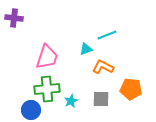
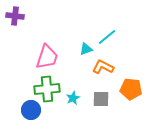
purple cross: moved 1 px right, 2 px up
cyan line: moved 2 px down; rotated 18 degrees counterclockwise
cyan star: moved 2 px right, 3 px up
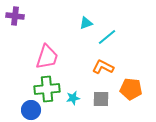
cyan triangle: moved 26 px up
cyan star: rotated 16 degrees clockwise
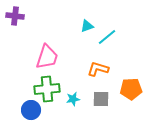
cyan triangle: moved 1 px right, 3 px down
orange L-shape: moved 5 px left, 2 px down; rotated 10 degrees counterclockwise
orange pentagon: rotated 10 degrees counterclockwise
cyan star: moved 1 px down
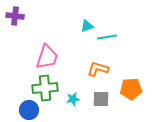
cyan line: rotated 30 degrees clockwise
green cross: moved 2 px left, 1 px up
blue circle: moved 2 px left
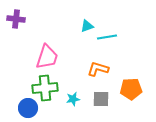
purple cross: moved 1 px right, 3 px down
blue circle: moved 1 px left, 2 px up
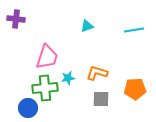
cyan line: moved 27 px right, 7 px up
orange L-shape: moved 1 px left, 4 px down
orange pentagon: moved 4 px right
cyan star: moved 5 px left, 21 px up
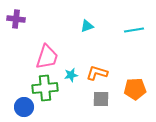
cyan star: moved 3 px right, 3 px up
blue circle: moved 4 px left, 1 px up
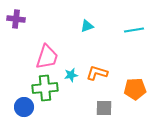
gray square: moved 3 px right, 9 px down
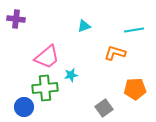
cyan triangle: moved 3 px left
pink trapezoid: rotated 32 degrees clockwise
orange L-shape: moved 18 px right, 20 px up
gray square: rotated 36 degrees counterclockwise
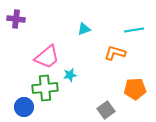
cyan triangle: moved 3 px down
cyan star: moved 1 px left
gray square: moved 2 px right, 2 px down
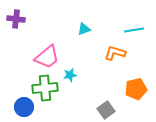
orange pentagon: moved 1 px right; rotated 10 degrees counterclockwise
